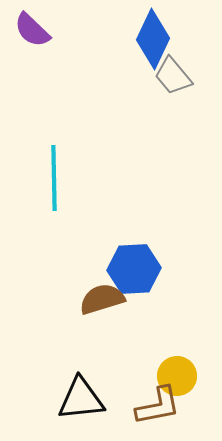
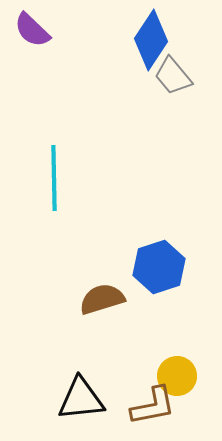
blue diamond: moved 2 px left, 1 px down; rotated 8 degrees clockwise
blue hexagon: moved 25 px right, 2 px up; rotated 15 degrees counterclockwise
brown L-shape: moved 5 px left
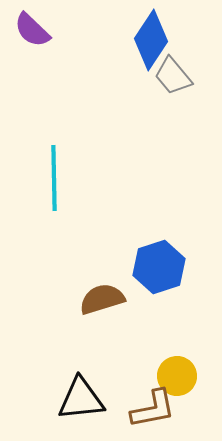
brown L-shape: moved 3 px down
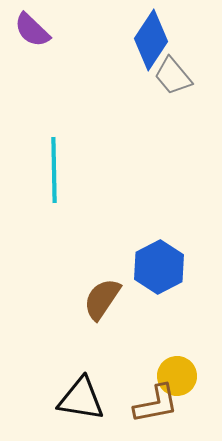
cyan line: moved 8 px up
blue hexagon: rotated 9 degrees counterclockwise
brown semicircle: rotated 39 degrees counterclockwise
black triangle: rotated 15 degrees clockwise
brown L-shape: moved 3 px right, 5 px up
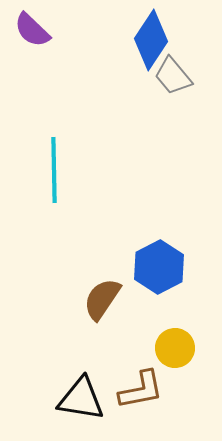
yellow circle: moved 2 px left, 28 px up
brown L-shape: moved 15 px left, 14 px up
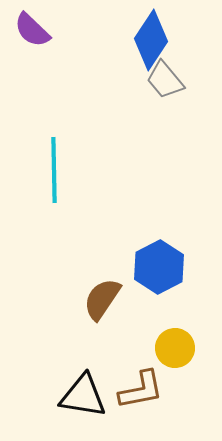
gray trapezoid: moved 8 px left, 4 px down
black triangle: moved 2 px right, 3 px up
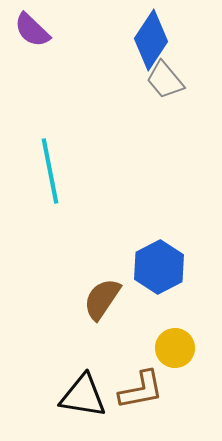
cyan line: moved 4 px left, 1 px down; rotated 10 degrees counterclockwise
